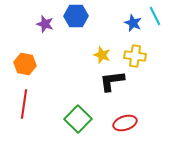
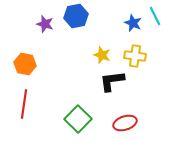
blue hexagon: rotated 10 degrees counterclockwise
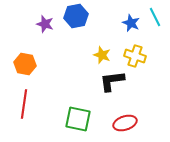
cyan line: moved 1 px down
blue star: moved 2 px left
yellow cross: rotated 10 degrees clockwise
green square: rotated 32 degrees counterclockwise
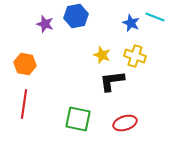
cyan line: rotated 42 degrees counterclockwise
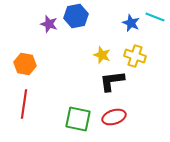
purple star: moved 4 px right
red ellipse: moved 11 px left, 6 px up
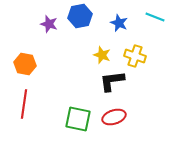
blue hexagon: moved 4 px right
blue star: moved 12 px left
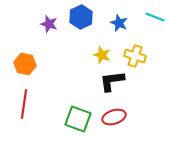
blue hexagon: moved 1 px right, 1 px down; rotated 15 degrees counterclockwise
green square: rotated 8 degrees clockwise
